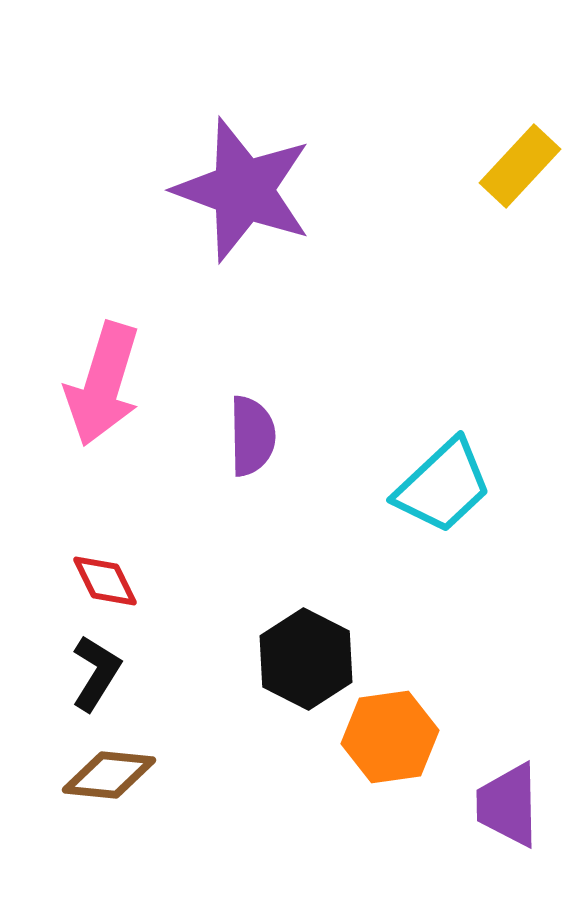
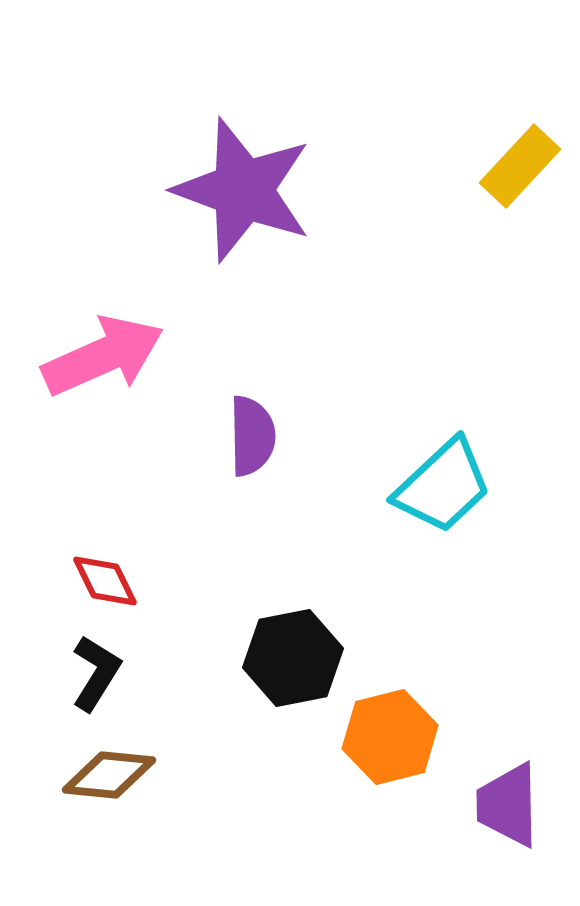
pink arrow: moved 28 px up; rotated 131 degrees counterclockwise
black hexagon: moved 13 px left, 1 px up; rotated 22 degrees clockwise
orange hexagon: rotated 6 degrees counterclockwise
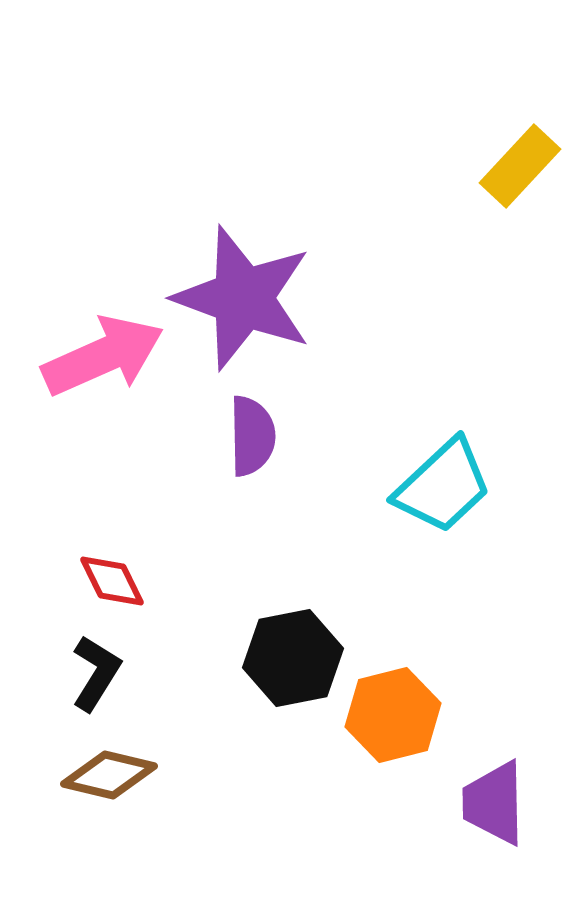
purple star: moved 108 px down
red diamond: moved 7 px right
orange hexagon: moved 3 px right, 22 px up
brown diamond: rotated 8 degrees clockwise
purple trapezoid: moved 14 px left, 2 px up
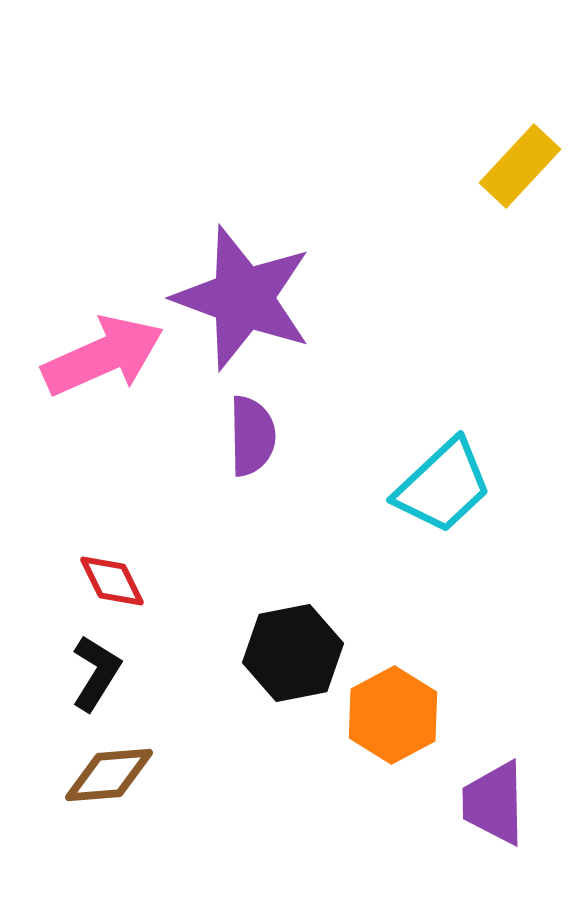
black hexagon: moved 5 px up
orange hexagon: rotated 14 degrees counterclockwise
brown diamond: rotated 18 degrees counterclockwise
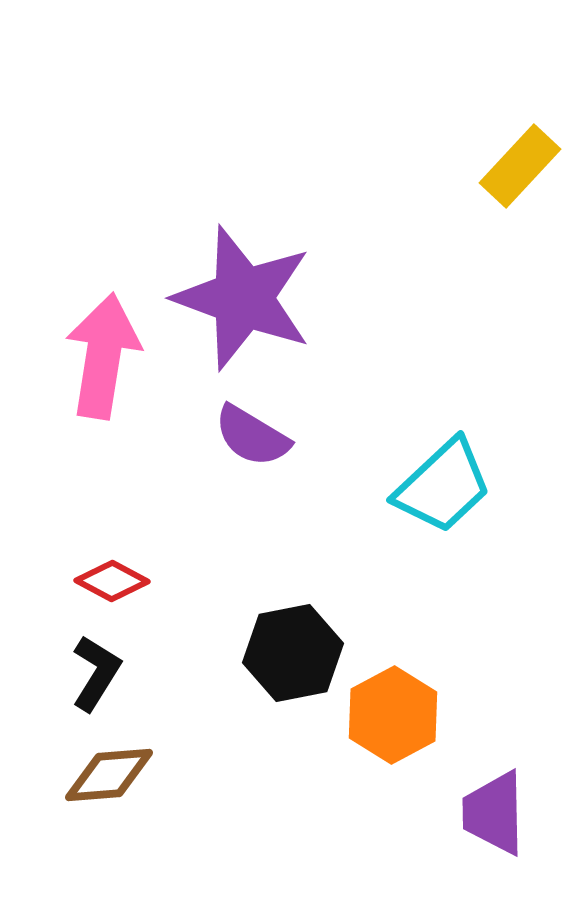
pink arrow: rotated 57 degrees counterclockwise
purple semicircle: rotated 122 degrees clockwise
red diamond: rotated 36 degrees counterclockwise
purple trapezoid: moved 10 px down
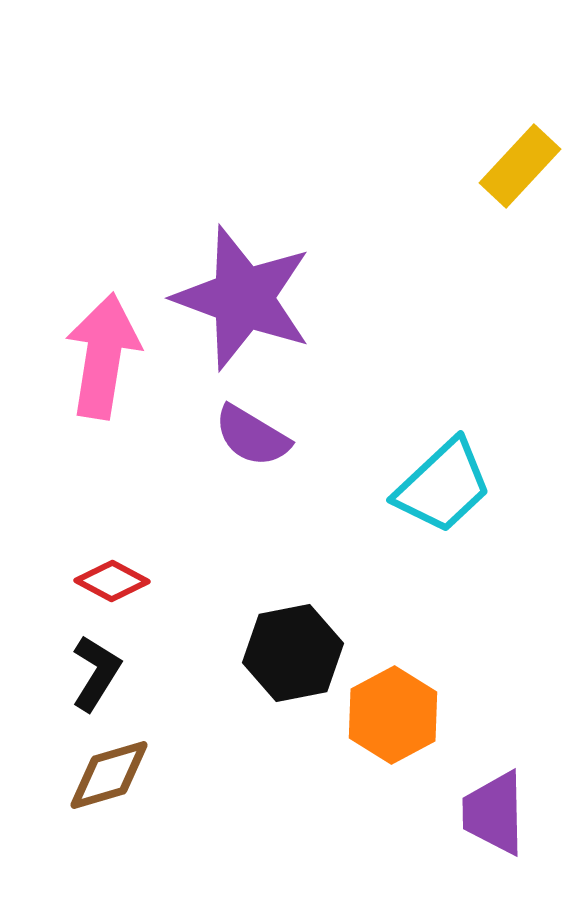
brown diamond: rotated 12 degrees counterclockwise
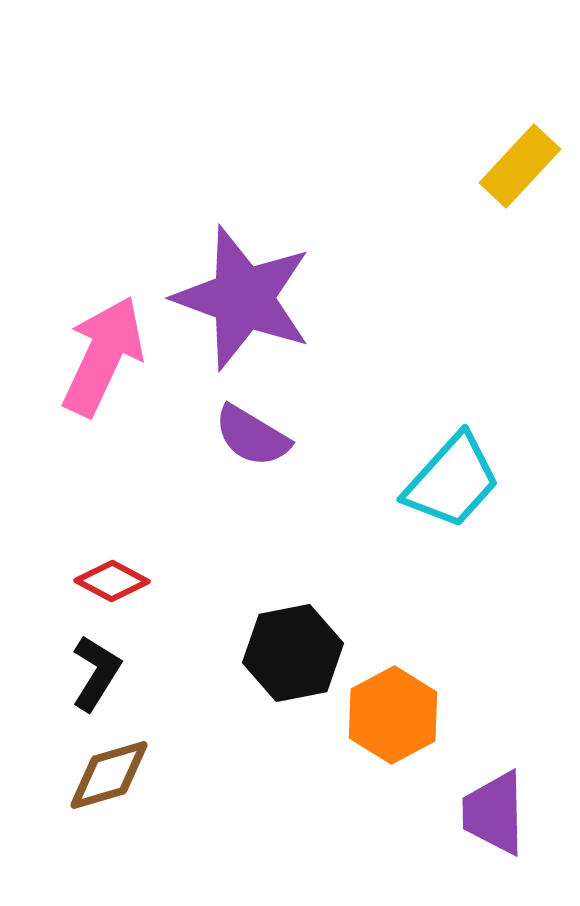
pink arrow: rotated 16 degrees clockwise
cyan trapezoid: moved 9 px right, 5 px up; rotated 5 degrees counterclockwise
